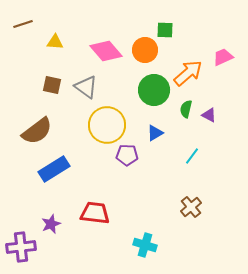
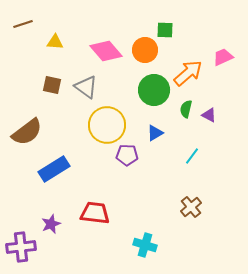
brown semicircle: moved 10 px left, 1 px down
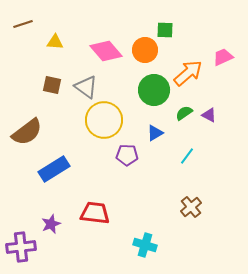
green semicircle: moved 2 px left, 4 px down; rotated 42 degrees clockwise
yellow circle: moved 3 px left, 5 px up
cyan line: moved 5 px left
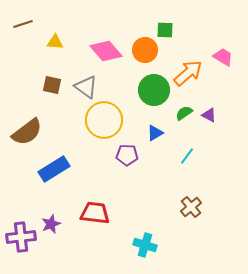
pink trapezoid: rotated 55 degrees clockwise
purple cross: moved 10 px up
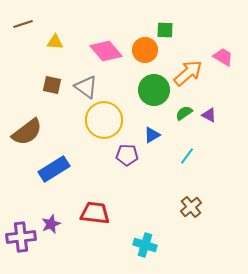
blue triangle: moved 3 px left, 2 px down
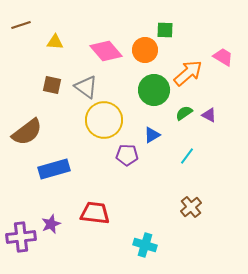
brown line: moved 2 px left, 1 px down
blue rectangle: rotated 16 degrees clockwise
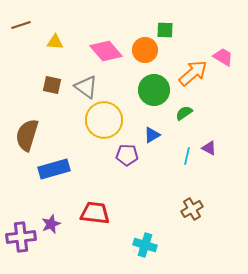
orange arrow: moved 5 px right
purple triangle: moved 33 px down
brown semicircle: moved 3 px down; rotated 144 degrees clockwise
cyan line: rotated 24 degrees counterclockwise
brown cross: moved 1 px right, 2 px down; rotated 10 degrees clockwise
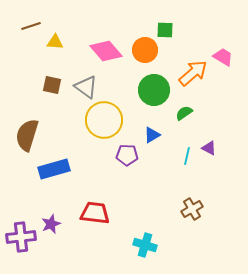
brown line: moved 10 px right, 1 px down
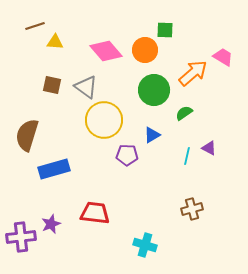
brown line: moved 4 px right
brown cross: rotated 15 degrees clockwise
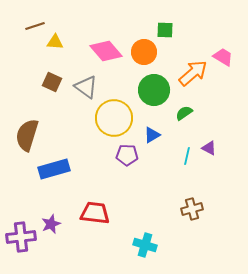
orange circle: moved 1 px left, 2 px down
brown square: moved 3 px up; rotated 12 degrees clockwise
yellow circle: moved 10 px right, 2 px up
